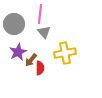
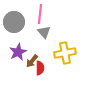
gray circle: moved 2 px up
brown arrow: moved 1 px right, 1 px down
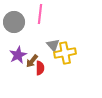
gray triangle: moved 9 px right, 13 px down
purple star: moved 3 px down
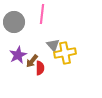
pink line: moved 2 px right
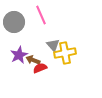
pink line: moved 1 px left, 1 px down; rotated 30 degrees counterclockwise
purple star: moved 1 px right
brown arrow: moved 1 px right, 1 px up; rotated 72 degrees clockwise
red semicircle: rotated 112 degrees counterclockwise
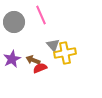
purple star: moved 7 px left, 4 px down
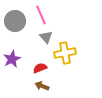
gray circle: moved 1 px right, 1 px up
gray triangle: moved 7 px left, 8 px up
brown arrow: moved 9 px right, 26 px down
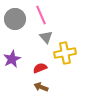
gray circle: moved 2 px up
brown arrow: moved 1 px left, 1 px down
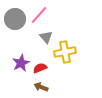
pink line: moved 2 px left; rotated 66 degrees clockwise
yellow cross: moved 1 px up
purple star: moved 9 px right, 4 px down
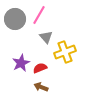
pink line: rotated 12 degrees counterclockwise
yellow cross: rotated 10 degrees counterclockwise
